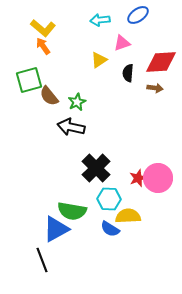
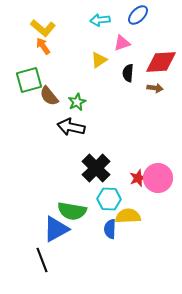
blue ellipse: rotated 10 degrees counterclockwise
blue semicircle: rotated 60 degrees clockwise
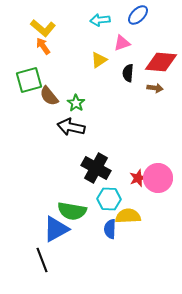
red diamond: rotated 8 degrees clockwise
green star: moved 1 px left, 1 px down; rotated 12 degrees counterclockwise
black cross: rotated 16 degrees counterclockwise
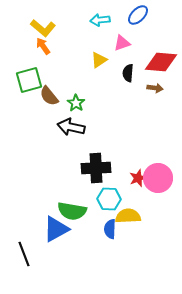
black cross: rotated 32 degrees counterclockwise
black line: moved 18 px left, 6 px up
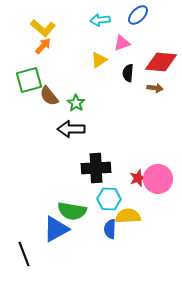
orange arrow: rotated 78 degrees clockwise
black arrow: moved 2 px down; rotated 12 degrees counterclockwise
pink circle: moved 1 px down
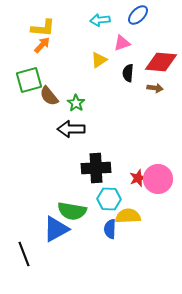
yellow L-shape: rotated 35 degrees counterclockwise
orange arrow: moved 1 px left, 1 px up
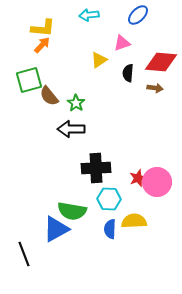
cyan arrow: moved 11 px left, 5 px up
pink circle: moved 1 px left, 3 px down
yellow semicircle: moved 6 px right, 5 px down
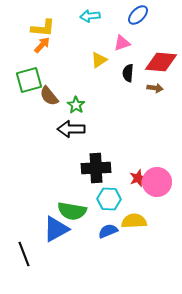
cyan arrow: moved 1 px right, 1 px down
green star: moved 2 px down
blue semicircle: moved 2 px left, 2 px down; rotated 66 degrees clockwise
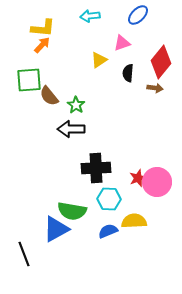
red diamond: rotated 56 degrees counterclockwise
green square: rotated 12 degrees clockwise
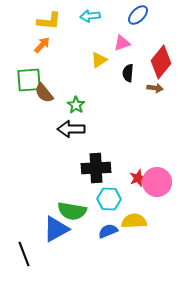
yellow L-shape: moved 6 px right, 7 px up
brown semicircle: moved 5 px left, 3 px up
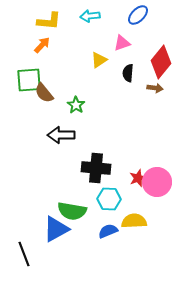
black arrow: moved 10 px left, 6 px down
black cross: rotated 8 degrees clockwise
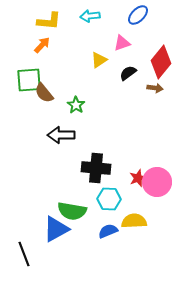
black semicircle: rotated 48 degrees clockwise
